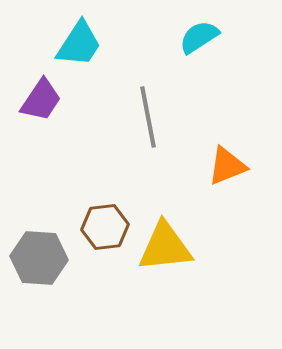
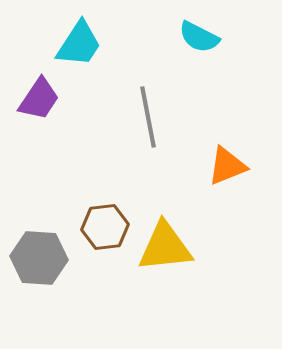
cyan semicircle: rotated 120 degrees counterclockwise
purple trapezoid: moved 2 px left, 1 px up
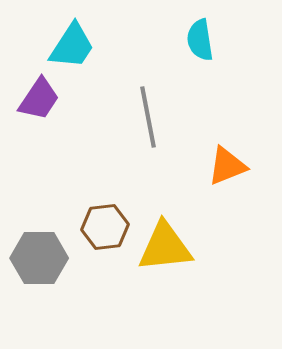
cyan semicircle: moved 1 px right, 3 px down; rotated 54 degrees clockwise
cyan trapezoid: moved 7 px left, 2 px down
gray hexagon: rotated 4 degrees counterclockwise
